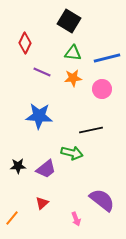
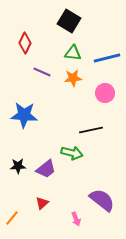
pink circle: moved 3 px right, 4 px down
blue star: moved 15 px left, 1 px up
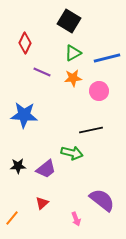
green triangle: rotated 36 degrees counterclockwise
pink circle: moved 6 px left, 2 px up
